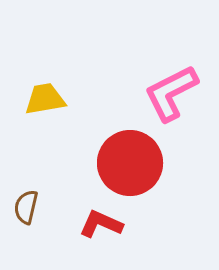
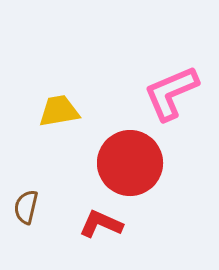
pink L-shape: rotated 4 degrees clockwise
yellow trapezoid: moved 14 px right, 12 px down
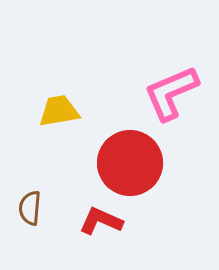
brown semicircle: moved 4 px right, 1 px down; rotated 8 degrees counterclockwise
red L-shape: moved 3 px up
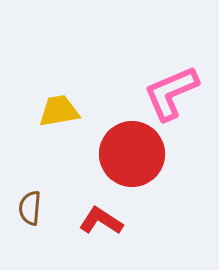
red circle: moved 2 px right, 9 px up
red L-shape: rotated 9 degrees clockwise
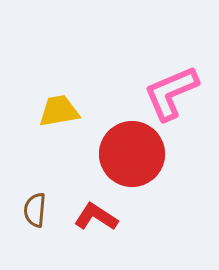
brown semicircle: moved 5 px right, 2 px down
red L-shape: moved 5 px left, 4 px up
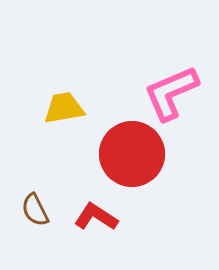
yellow trapezoid: moved 5 px right, 3 px up
brown semicircle: rotated 32 degrees counterclockwise
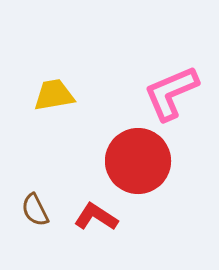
yellow trapezoid: moved 10 px left, 13 px up
red circle: moved 6 px right, 7 px down
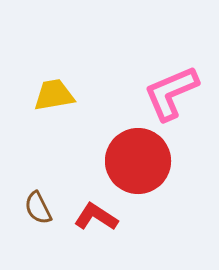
brown semicircle: moved 3 px right, 2 px up
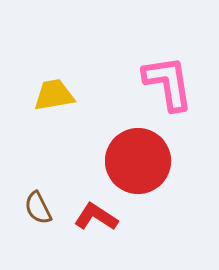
pink L-shape: moved 3 px left, 10 px up; rotated 104 degrees clockwise
